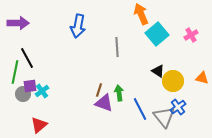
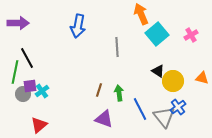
purple triangle: moved 16 px down
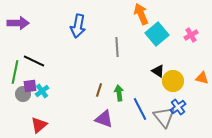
black line: moved 7 px right, 3 px down; rotated 35 degrees counterclockwise
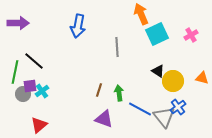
cyan square: rotated 15 degrees clockwise
black line: rotated 15 degrees clockwise
blue line: rotated 35 degrees counterclockwise
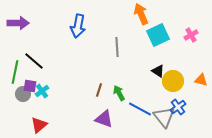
cyan square: moved 1 px right, 1 px down
orange triangle: moved 1 px left, 2 px down
purple square: rotated 16 degrees clockwise
green arrow: rotated 21 degrees counterclockwise
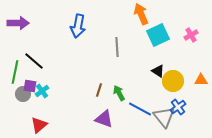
orange triangle: rotated 16 degrees counterclockwise
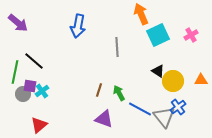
purple arrow: rotated 40 degrees clockwise
